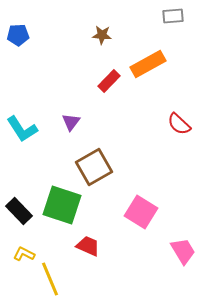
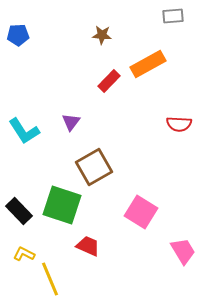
red semicircle: rotated 40 degrees counterclockwise
cyan L-shape: moved 2 px right, 2 px down
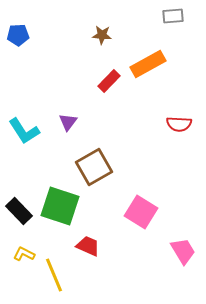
purple triangle: moved 3 px left
green square: moved 2 px left, 1 px down
yellow line: moved 4 px right, 4 px up
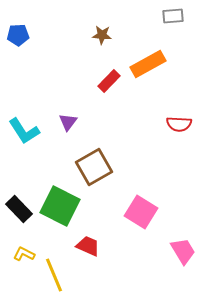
green square: rotated 9 degrees clockwise
black rectangle: moved 2 px up
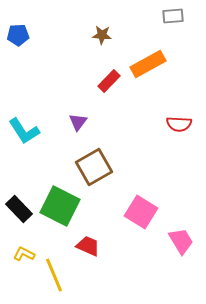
purple triangle: moved 10 px right
pink trapezoid: moved 2 px left, 10 px up
